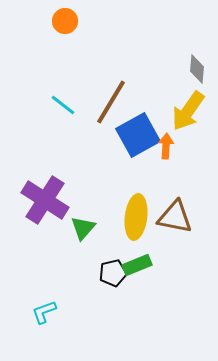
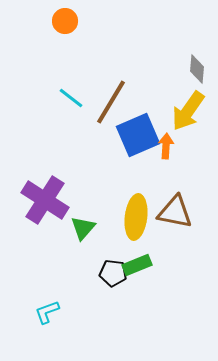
cyan line: moved 8 px right, 7 px up
blue square: rotated 6 degrees clockwise
brown triangle: moved 5 px up
black pentagon: rotated 20 degrees clockwise
cyan L-shape: moved 3 px right
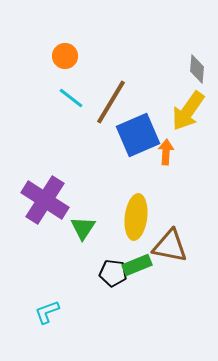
orange circle: moved 35 px down
orange arrow: moved 6 px down
brown triangle: moved 5 px left, 34 px down
green triangle: rotated 8 degrees counterclockwise
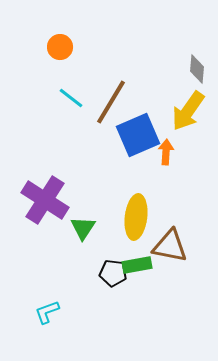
orange circle: moved 5 px left, 9 px up
green rectangle: rotated 12 degrees clockwise
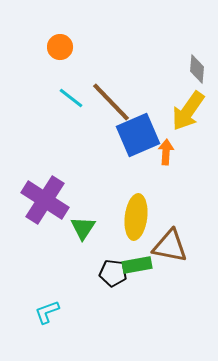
brown line: rotated 75 degrees counterclockwise
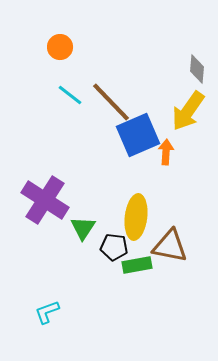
cyan line: moved 1 px left, 3 px up
black pentagon: moved 1 px right, 26 px up
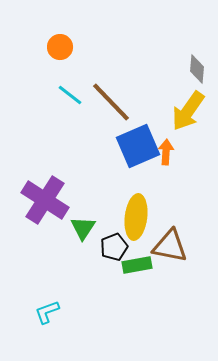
blue square: moved 11 px down
black pentagon: rotated 28 degrees counterclockwise
